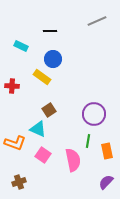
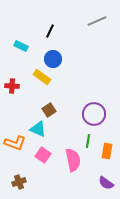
black line: rotated 64 degrees counterclockwise
orange rectangle: rotated 21 degrees clockwise
purple semicircle: moved 1 px down; rotated 98 degrees counterclockwise
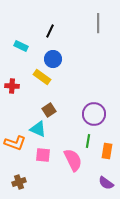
gray line: moved 1 px right, 2 px down; rotated 66 degrees counterclockwise
pink square: rotated 28 degrees counterclockwise
pink semicircle: rotated 15 degrees counterclockwise
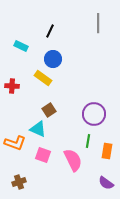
yellow rectangle: moved 1 px right, 1 px down
pink square: rotated 14 degrees clockwise
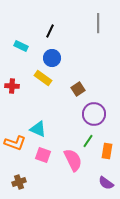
blue circle: moved 1 px left, 1 px up
brown square: moved 29 px right, 21 px up
green line: rotated 24 degrees clockwise
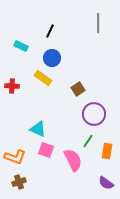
orange L-shape: moved 14 px down
pink square: moved 3 px right, 5 px up
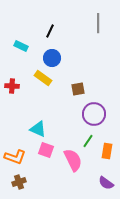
brown square: rotated 24 degrees clockwise
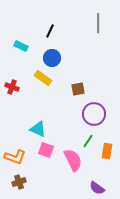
red cross: moved 1 px down; rotated 16 degrees clockwise
purple semicircle: moved 9 px left, 5 px down
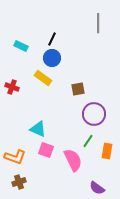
black line: moved 2 px right, 8 px down
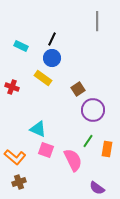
gray line: moved 1 px left, 2 px up
brown square: rotated 24 degrees counterclockwise
purple circle: moved 1 px left, 4 px up
orange rectangle: moved 2 px up
orange L-shape: rotated 20 degrees clockwise
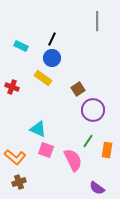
orange rectangle: moved 1 px down
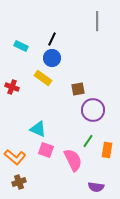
brown square: rotated 24 degrees clockwise
purple semicircle: moved 1 px left, 1 px up; rotated 28 degrees counterclockwise
